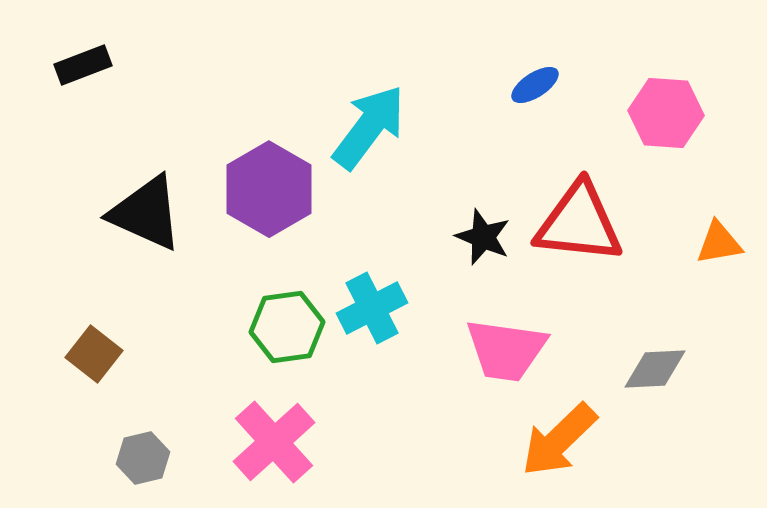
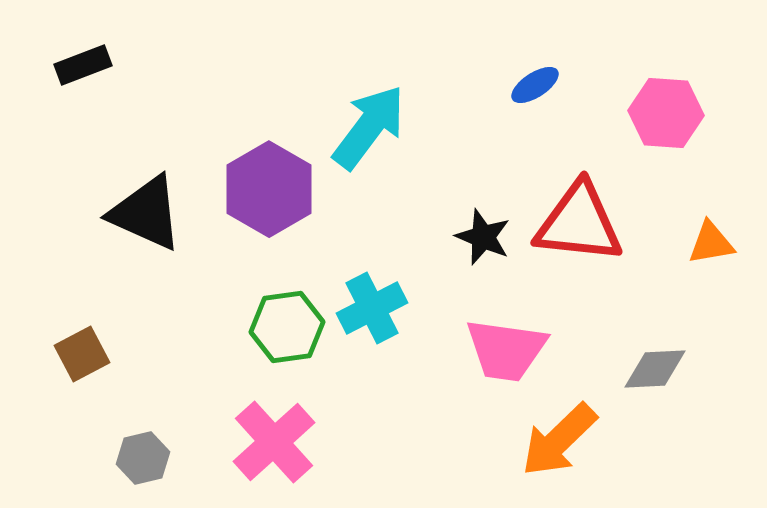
orange triangle: moved 8 px left
brown square: moved 12 px left; rotated 24 degrees clockwise
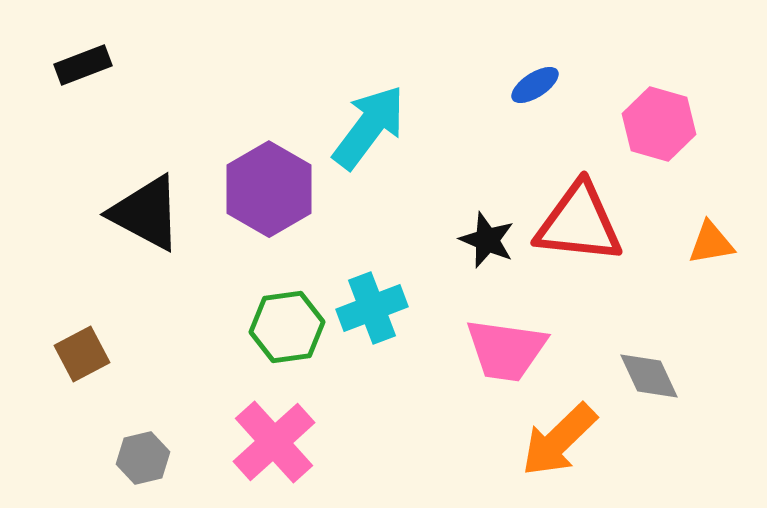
pink hexagon: moved 7 px left, 11 px down; rotated 12 degrees clockwise
black triangle: rotated 4 degrees clockwise
black star: moved 4 px right, 3 px down
cyan cross: rotated 6 degrees clockwise
gray diamond: moved 6 px left, 7 px down; rotated 68 degrees clockwise
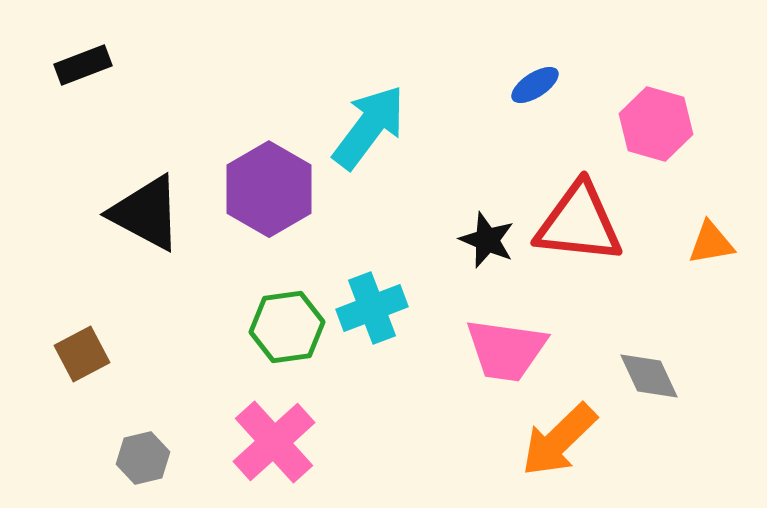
pink hexagon: moved 3 px left
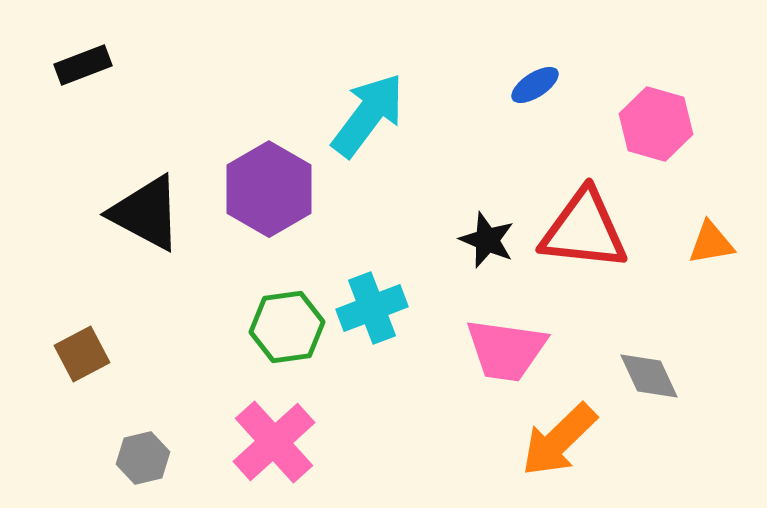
cyan arrow: moved 1 px left, 12 px up
red triangle: moved 5 px right, 7 px down
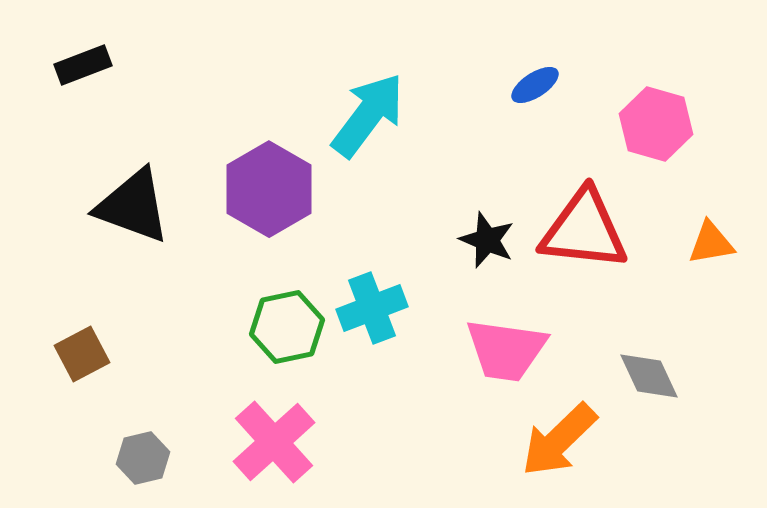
black triangle: moved 13 px left, 7 px up; rotated 8 degrees counterclockwise
green hexagon: rotated 4 degrees counterclockwise
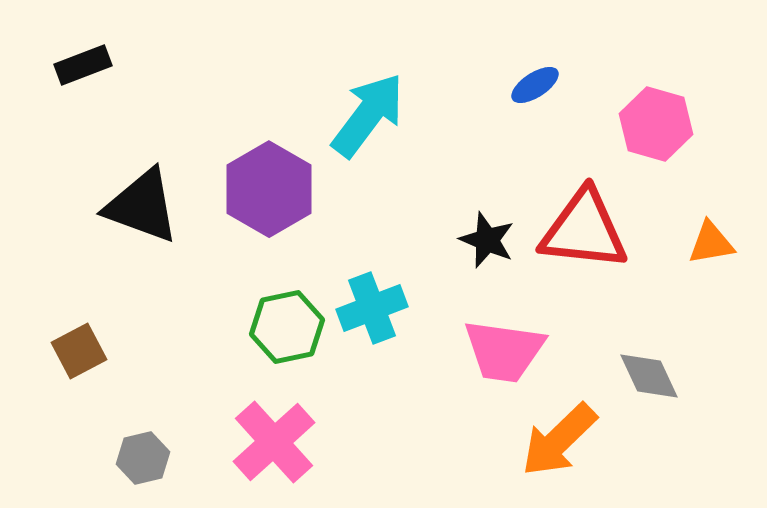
black triangle: moved 9 px right
pink trapezoid: moved 2 px left, 1 px down
brown square: moved 3 px left, 3 px up
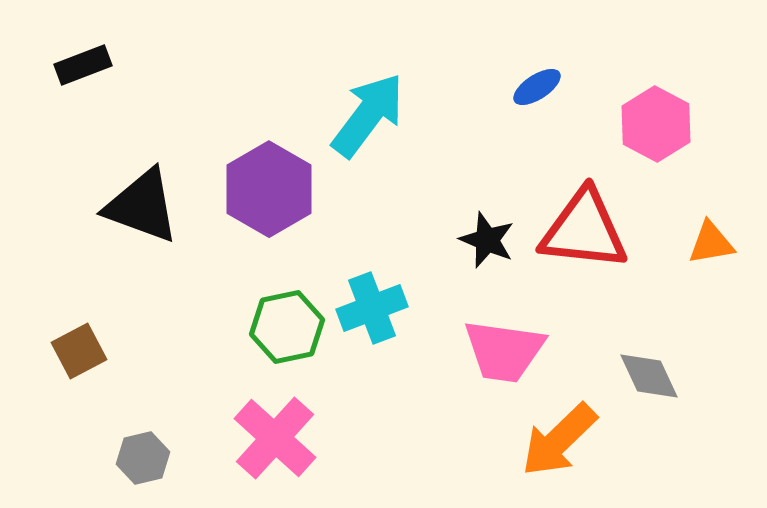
blue ellipse: moved 2 px right, 2 px down
pink hexagon: rotated 12 degrees clockwise
pink cross: moved 1 px right, 4 px up; rotated 6 degrees counterclockwise
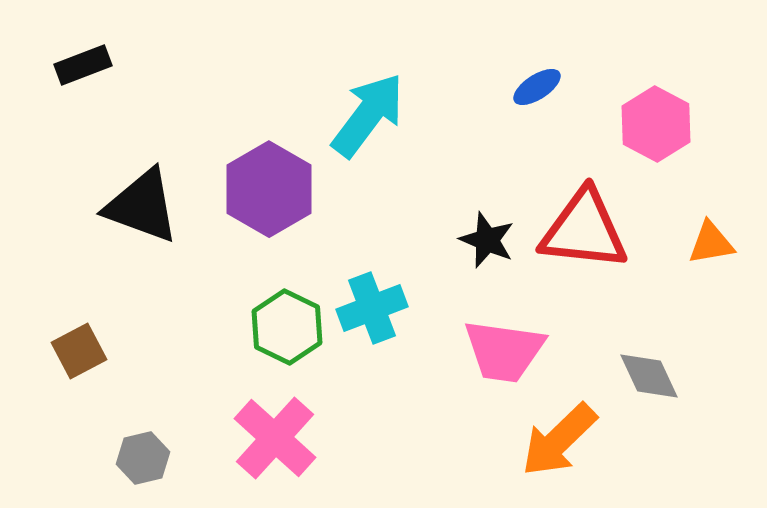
green hexagon: rotated 22 degrees counterclockwise
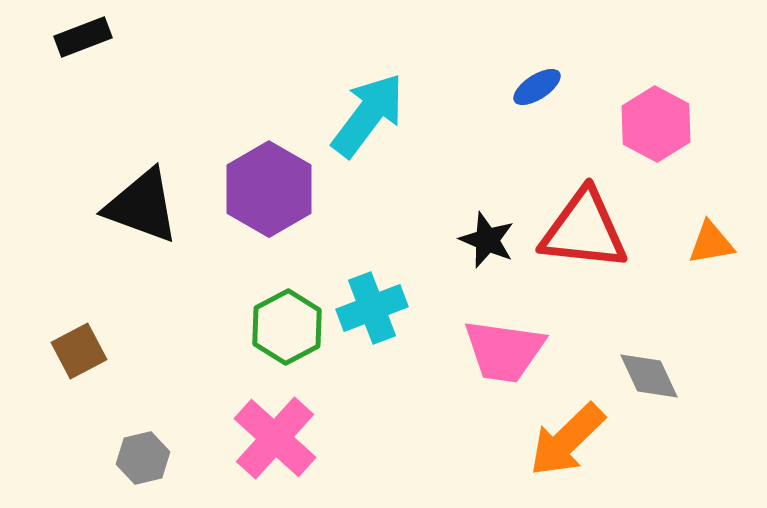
black rectangle: moved 28 px up
green hexagon: rotated 6 degrees clockwise
orange arrow: moved 8 px right
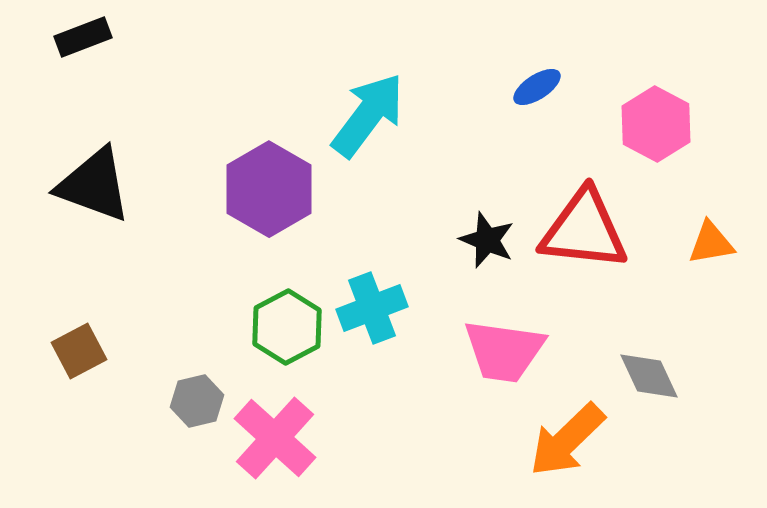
black triangle: moved 48 px left, 21 px up
gray hexagon: moved 54 px right, 57 px up
